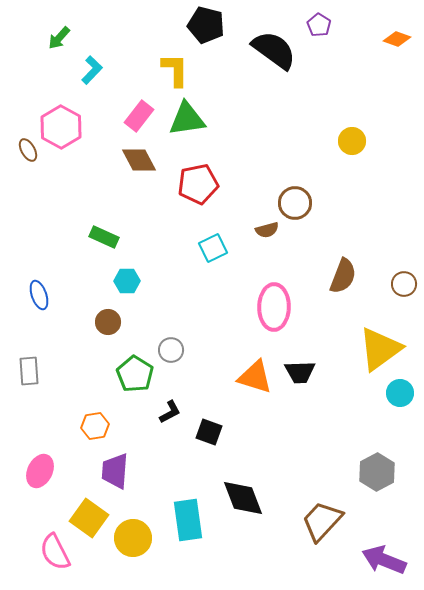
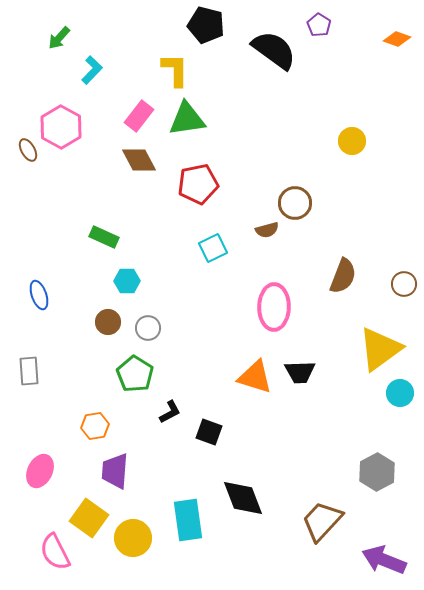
gray circle at (171, 350): moved 23 px left, 22 px up
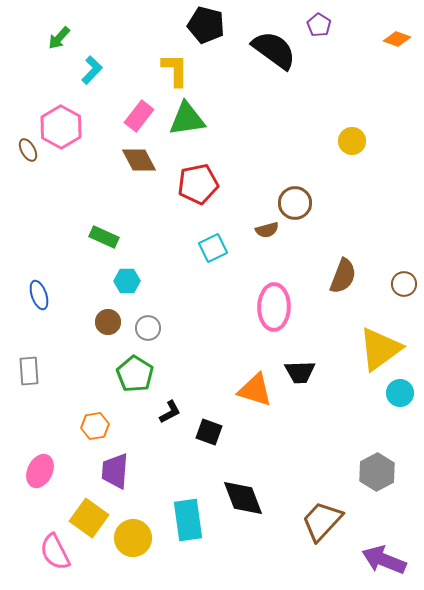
orange triangle at (255, 377): moved 13 px down
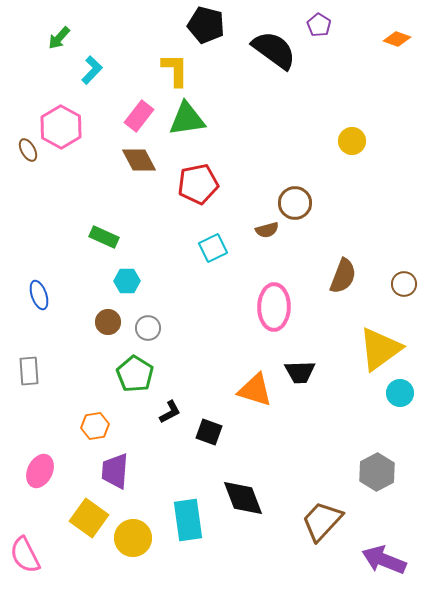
pink semicircle at (55, 552): moved 30 px left, 3 px down
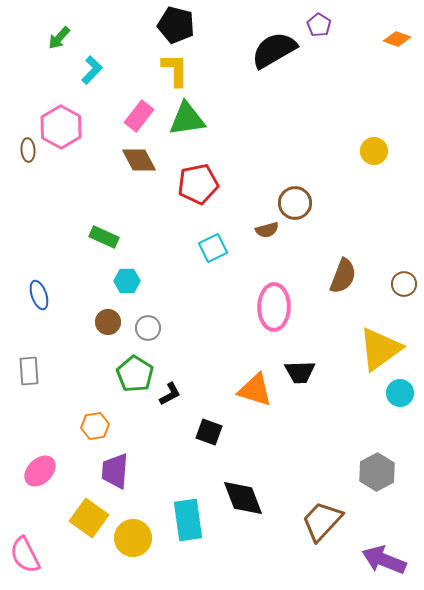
black pentagon at (206, 25): moved 30 px left
black semicircle at (274, 50): rotated 66 degrees counterclockwise
yellow circle at (352, 141): moved 22 px right, 10 px down
brown ellipse at (28, 150): rotated 25 degrees clockwise
black L-shape at (170, 412): moved 18 px up
pink ellipse at (40, 471): rotated 20 degrees clockwise
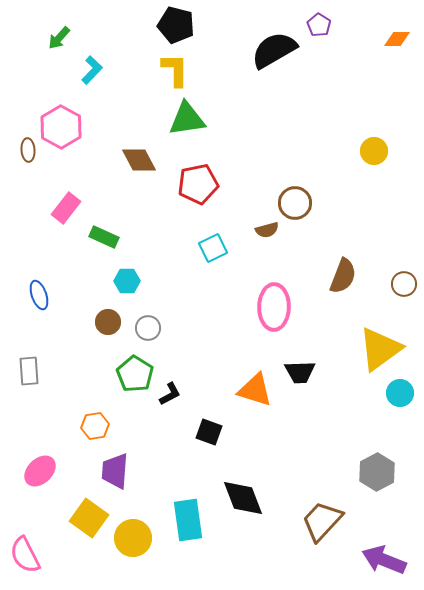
orange diamond at (397, 39): rotated 20 degrees counterclockwise
pink rectangle at (139, 116): moved 73 px left, 92 px down
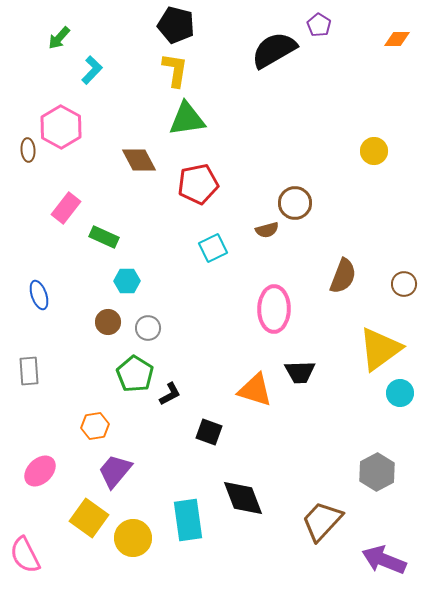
yellow L-shape at (175, 70): rotated 9 degrees clockwise
pink ellipse at (274, 307): moved 2 px down
purple trapezoid at (115, 471): rotated 36 degrees clockwise
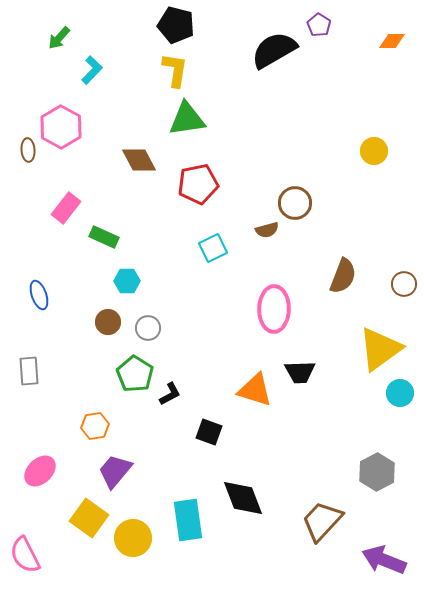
orange diamond at (397, 39): moved 5 px left, 2 px down
